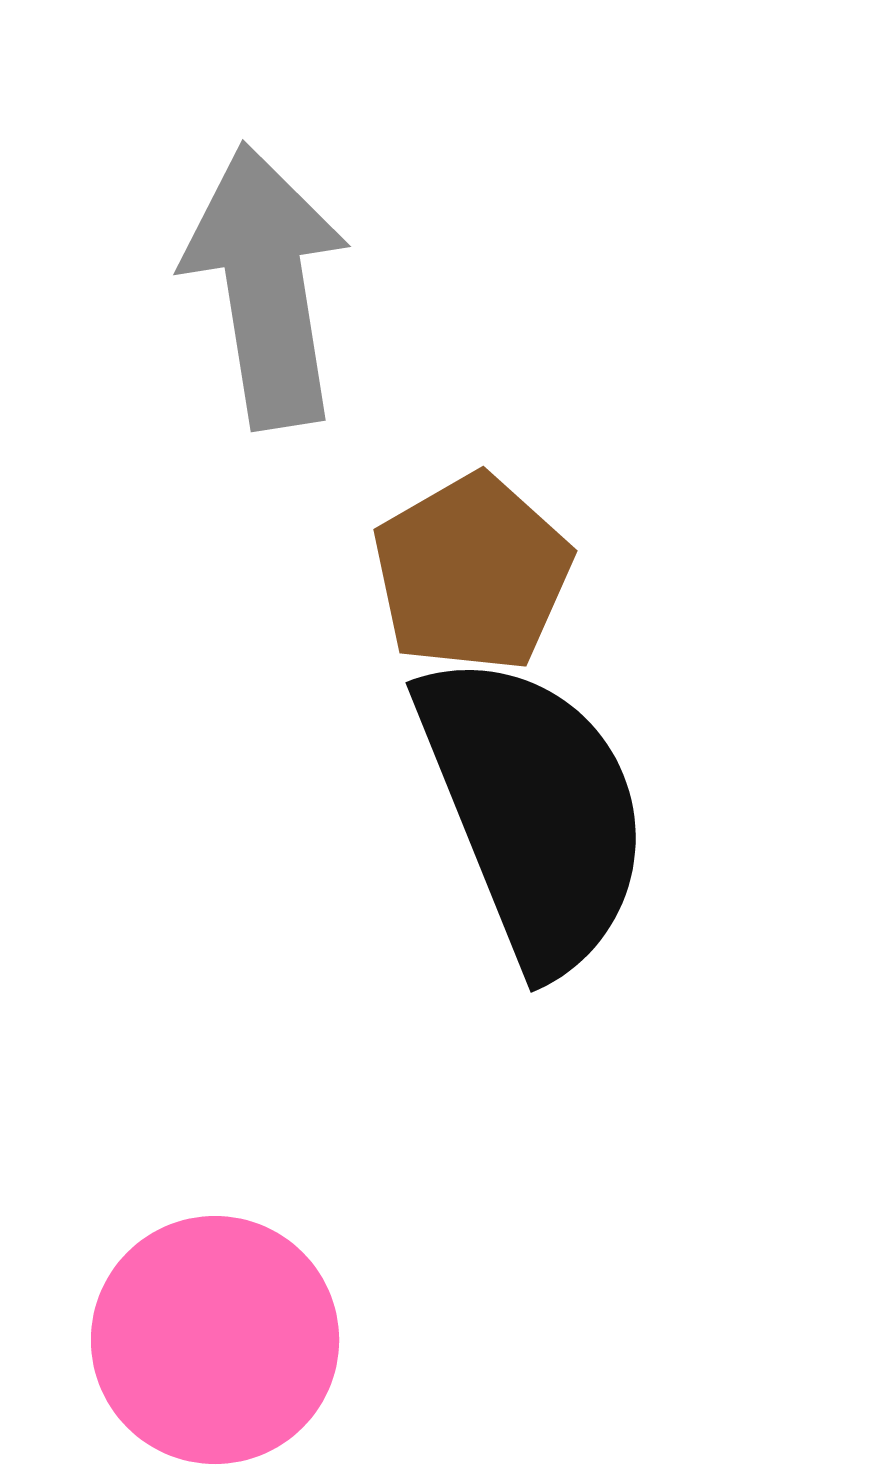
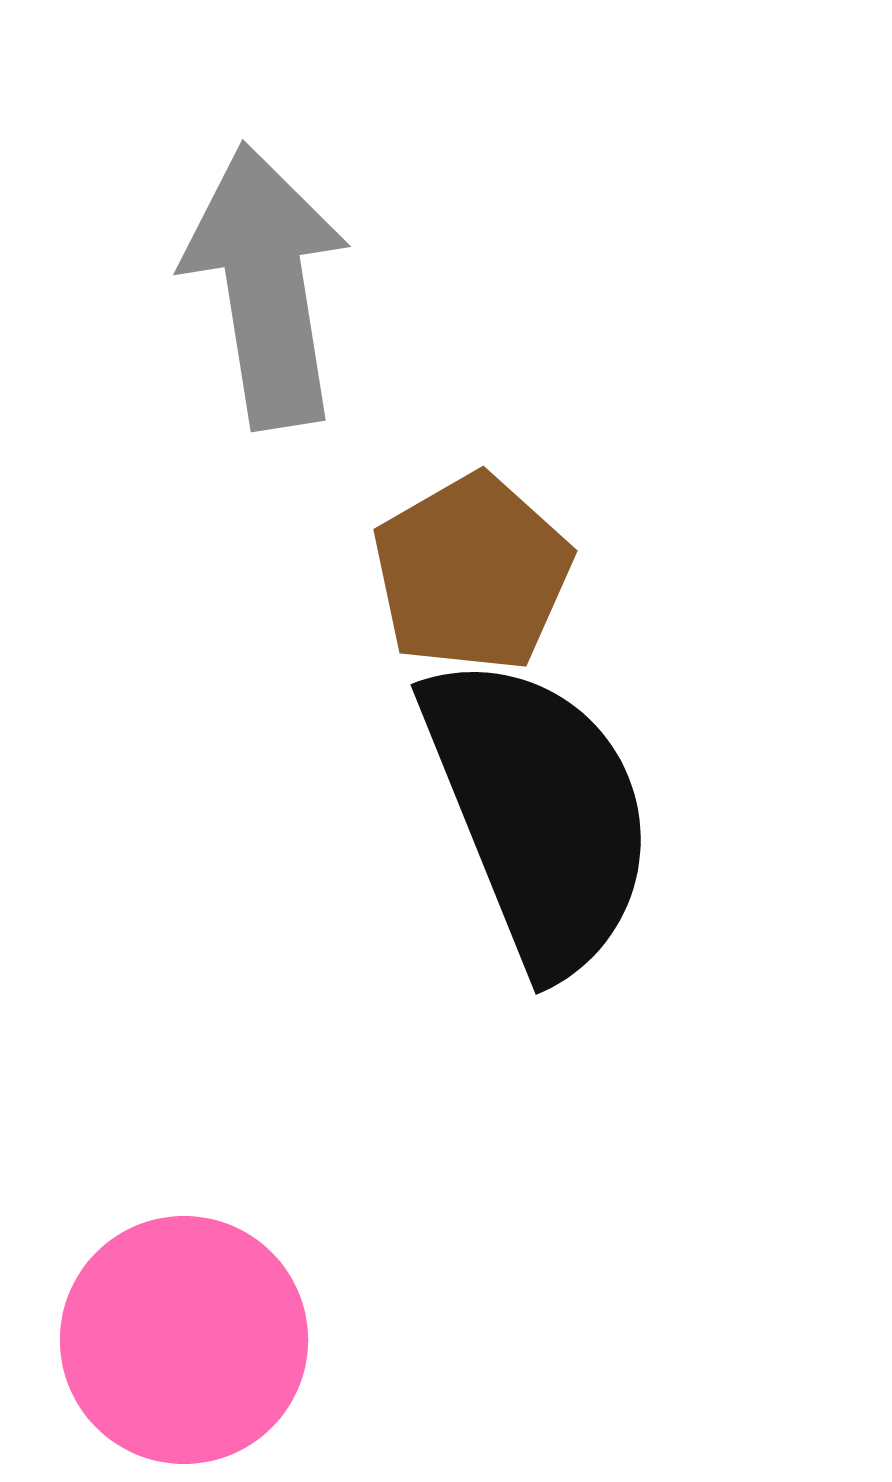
black semicircle: moved 5 px right, 2 px down
pink circle: moved 31 px left
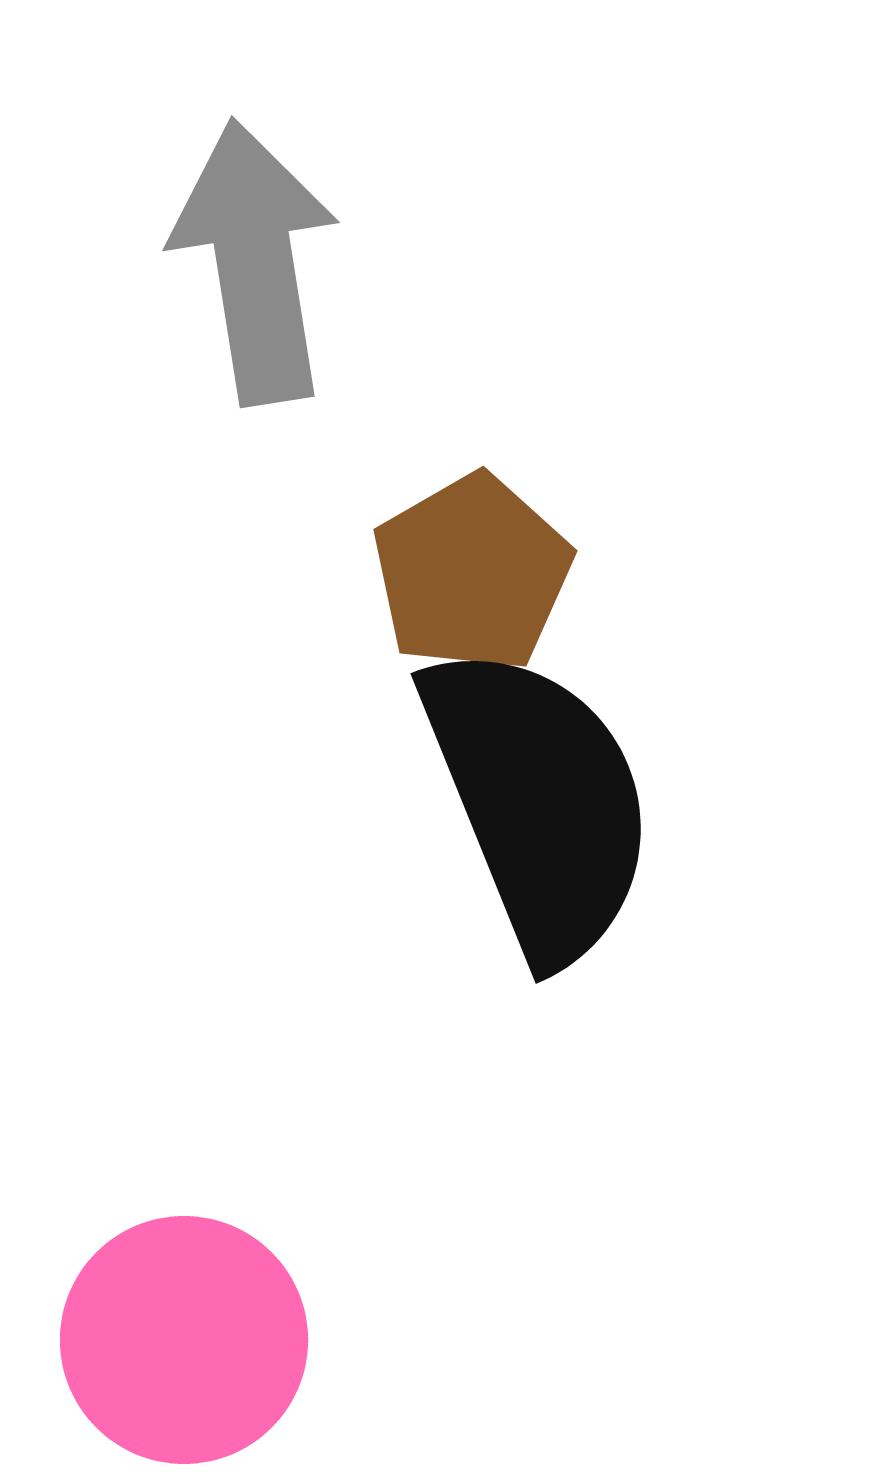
gray arrow: moved 11 px left, 24 px up
black semicircle: moved 11 px up
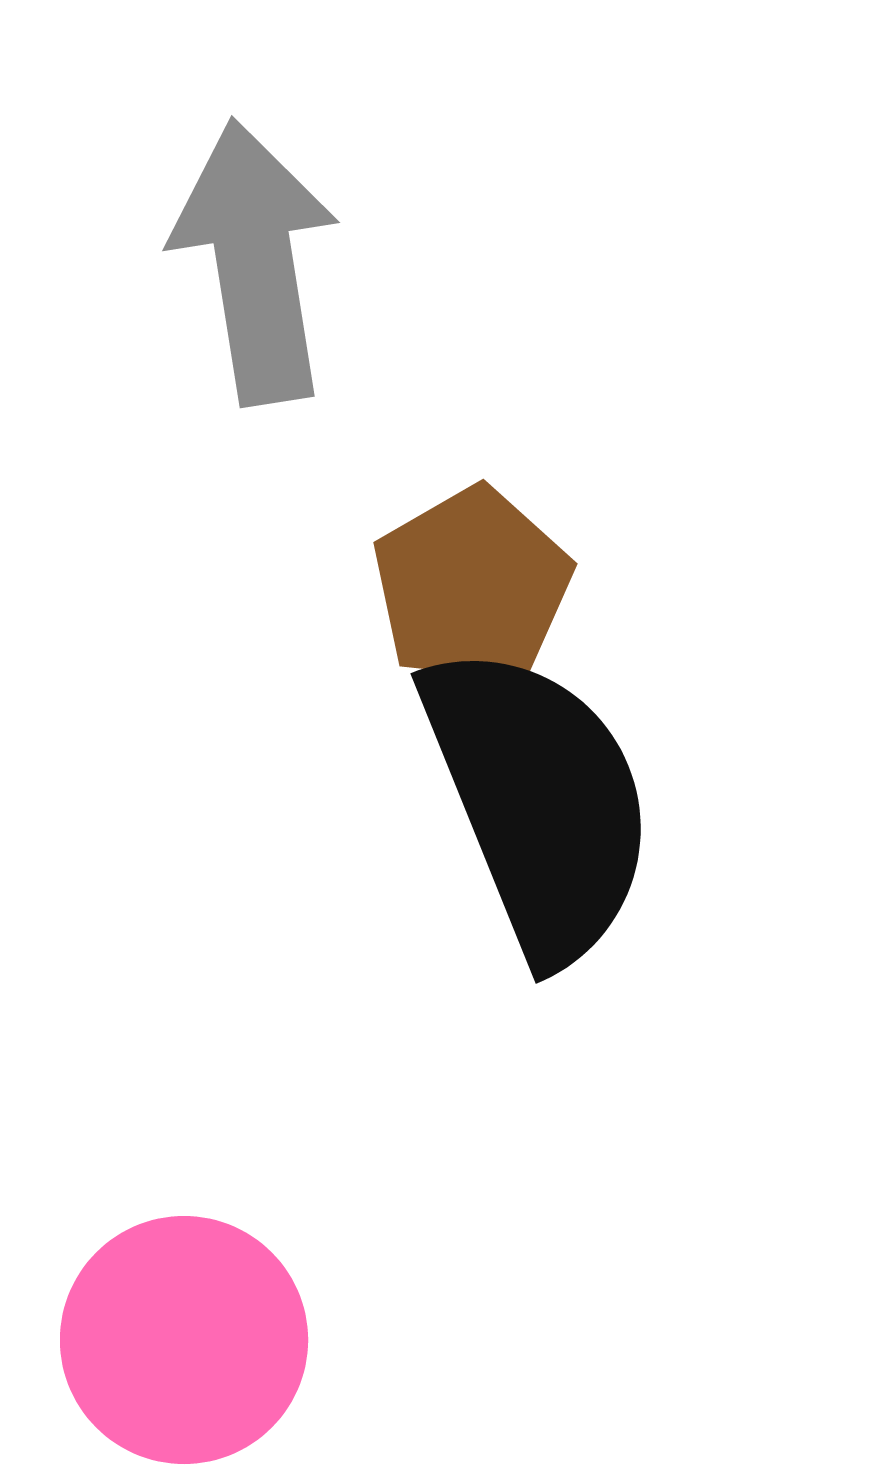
brown pentagon: moved 13 px down
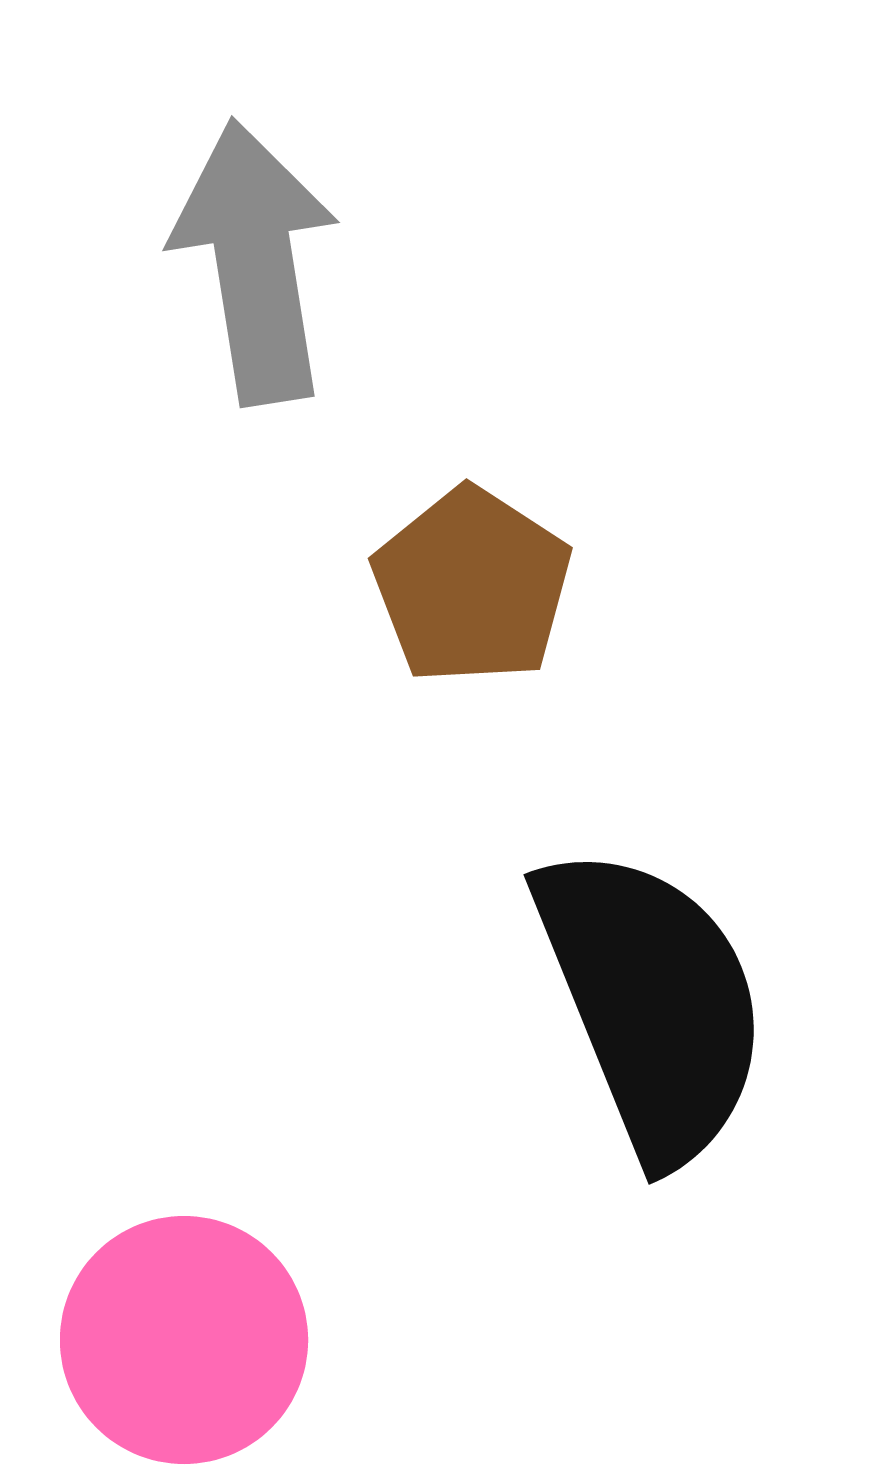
brown pentagon: rotated 9 degrees counterclockwise
black semicircle: moved 113 px right, 201 px down
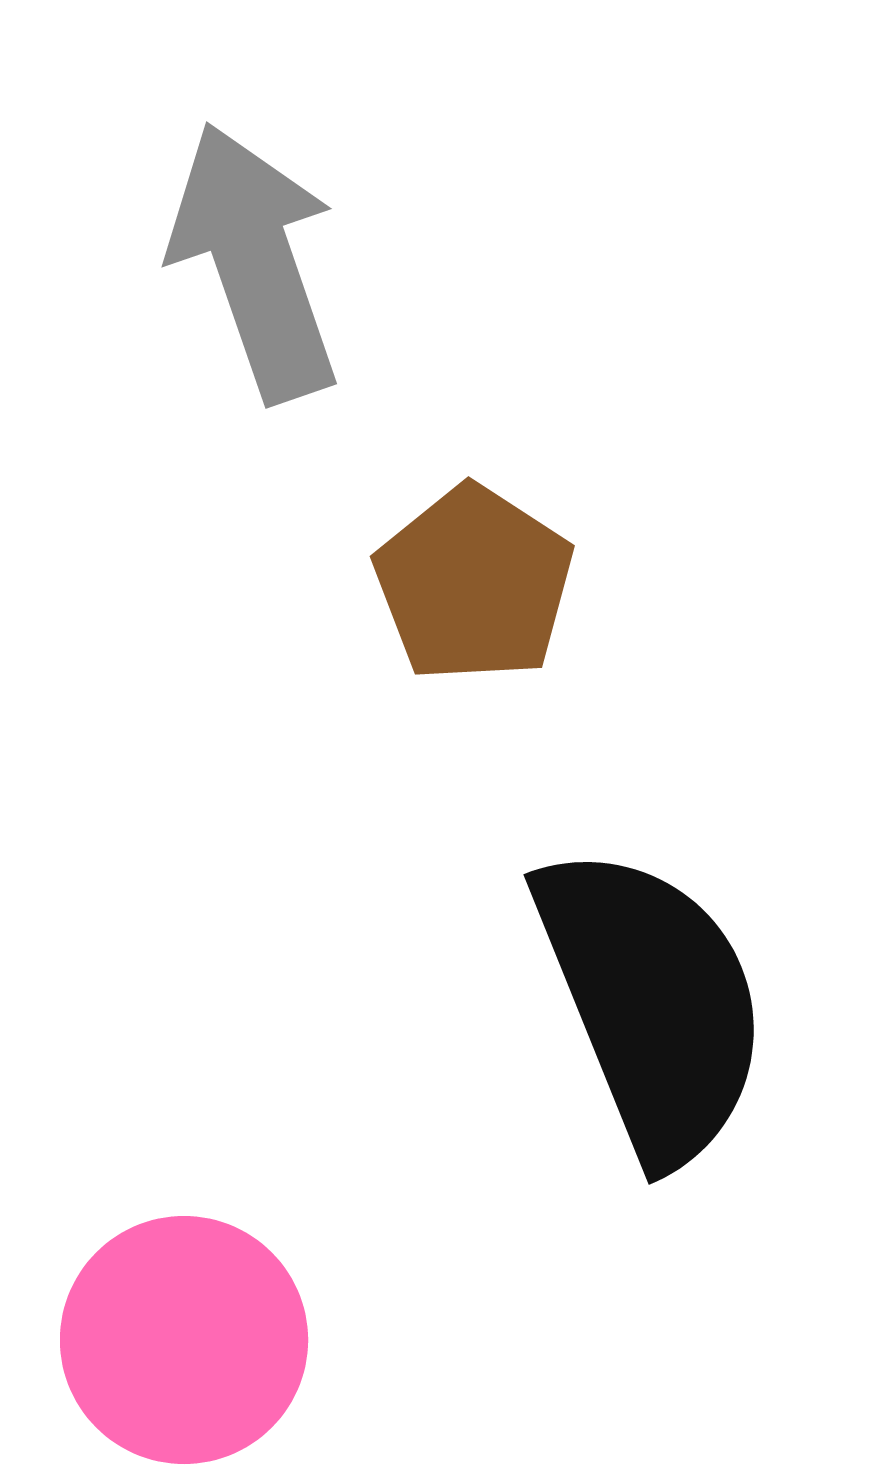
gray arrow: rotated 10 degrees counterclockwise
brown pentagon: moved 2 px right, 2 px up
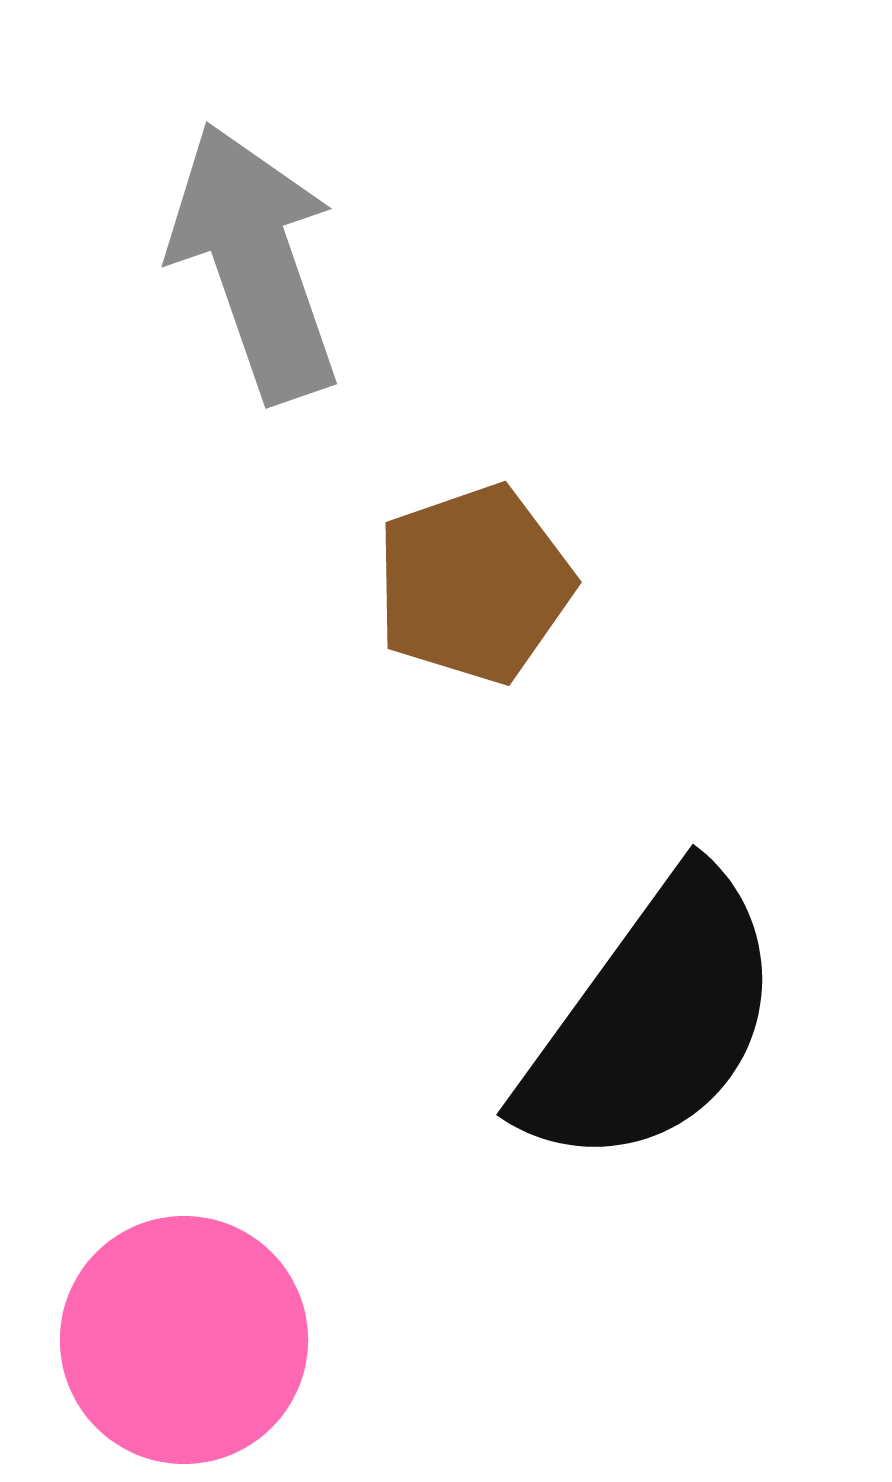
brown pentagon: rotated 20 degrees clockwise
black semicircle: moved 18 px down; rotated 58 degrees clockwise
